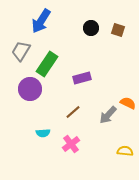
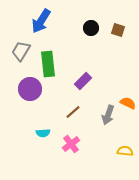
green rectangle: moved 1 px right; rotated 40 degrees counterclockwise
purple rectangle: moved 1 px right, 3 px down; rotated 30 degrees counterclockwise
gray arrow: rotated 24 degrees counterclockwise
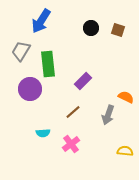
orange semicircle: moved 2 px left, 6 px up
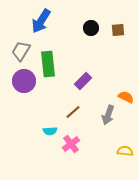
brown square: rotated 24 degrees counterclockwise
purple circle: moved 6 px left, 8 px up
cyan semicircle: moved 7 px right, 2 px up
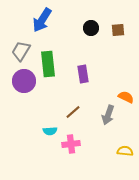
blue arrow: moved 1 px right, 1 px up
purple rectangle: moved 7 px up; rotated 54 degrees counterclockwise
pink cross: rotated 30 degrees clockwise
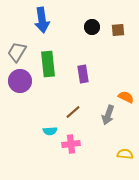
blue arrow: rotated 40 degrees counterclockwise
black circle: moved 1 px right, 1 px up
gray trapezoid: moved 4 px left, 1 px down
purple circle: moved 4 px left
yellow semicircle: moved 3 px down
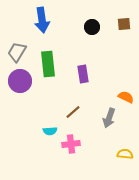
brown square: moved 6 px right, 6 px up
gray arrow: moved 1 px right, 3 px down
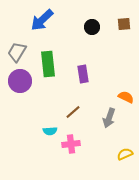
blue arrow: rotated 55 degrees clockwise
yellow semicircle: rotated 28 degrees counterclockwise
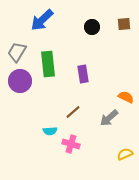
gray arrow: rotated 30 degrees clockwise
pink cross: rotated 24 degrees clockwise
